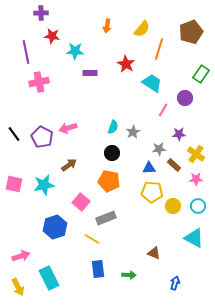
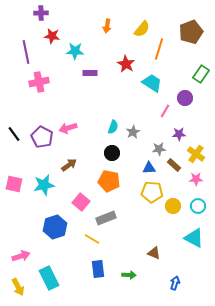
pink line at (163, 110): moved 2 px right, 1 px down
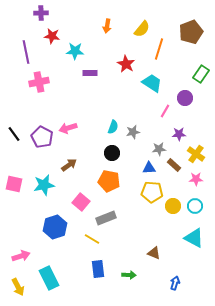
gray star at (133, 132): rotated 16 degrees clockwise
cyan circle at (198, 206): moved 3 px left
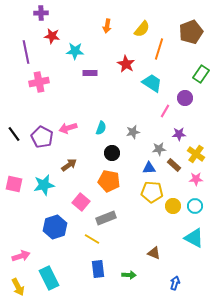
cyan semicircle at (113, 127): moved 12 px left, 1 px down
